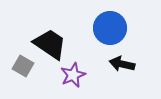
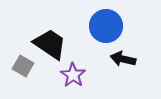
blue circle: moved 4 px left, 2 px up
black arrow: moved 1 px right, 5 px up
purple star: rotated 15 degrees counterclockwise
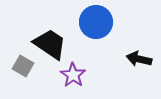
blue circle: moved 10 px left, 4 px up
black arrow: moved 16 px right
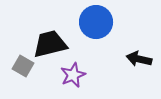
black trapezoid: rotated 48 degrees counterclockwise
purple star: rotated 15 degrees clockwise
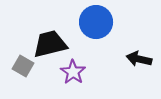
purple star: moved 3 px up; rotated 15 degrees counterclockwise
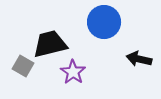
blue circle: moved 8 px right
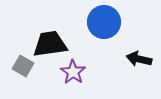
black trapezoid: rotated 6 degrees clockwise
